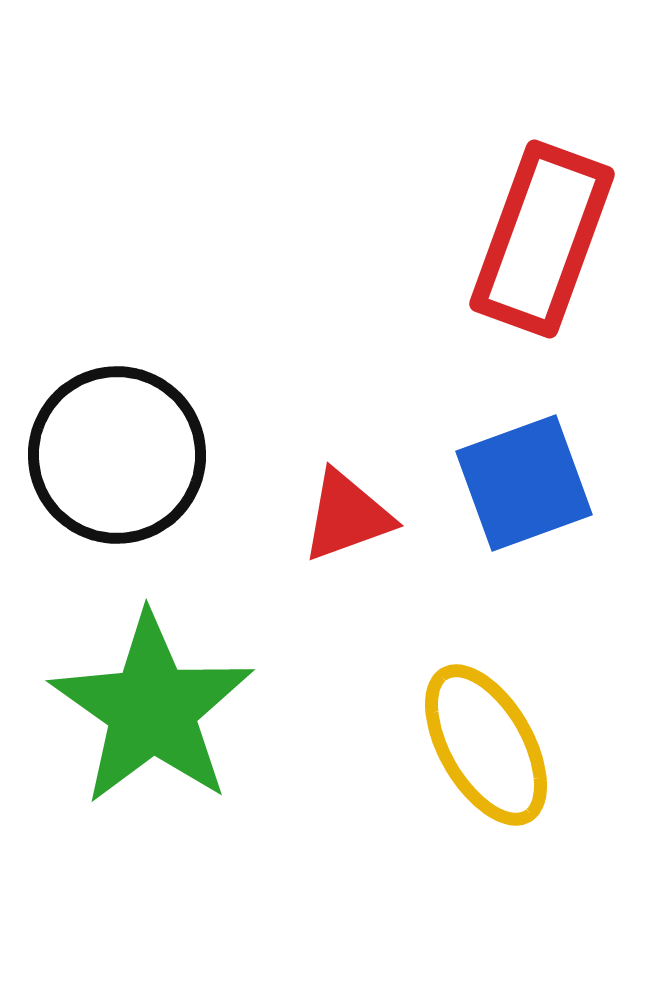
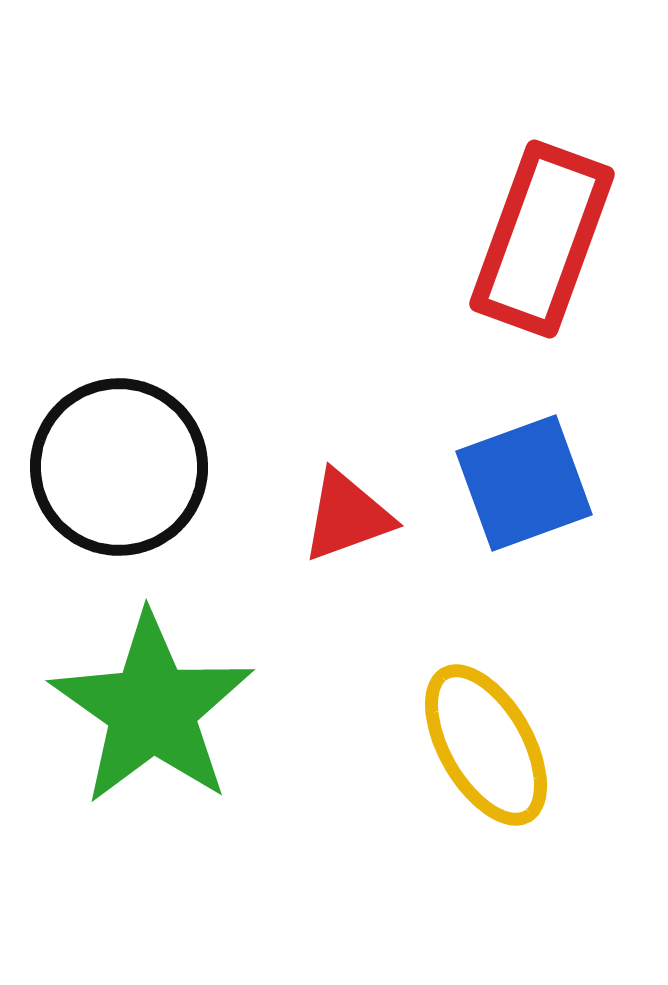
black circle: moved 2 px right, 12 px down
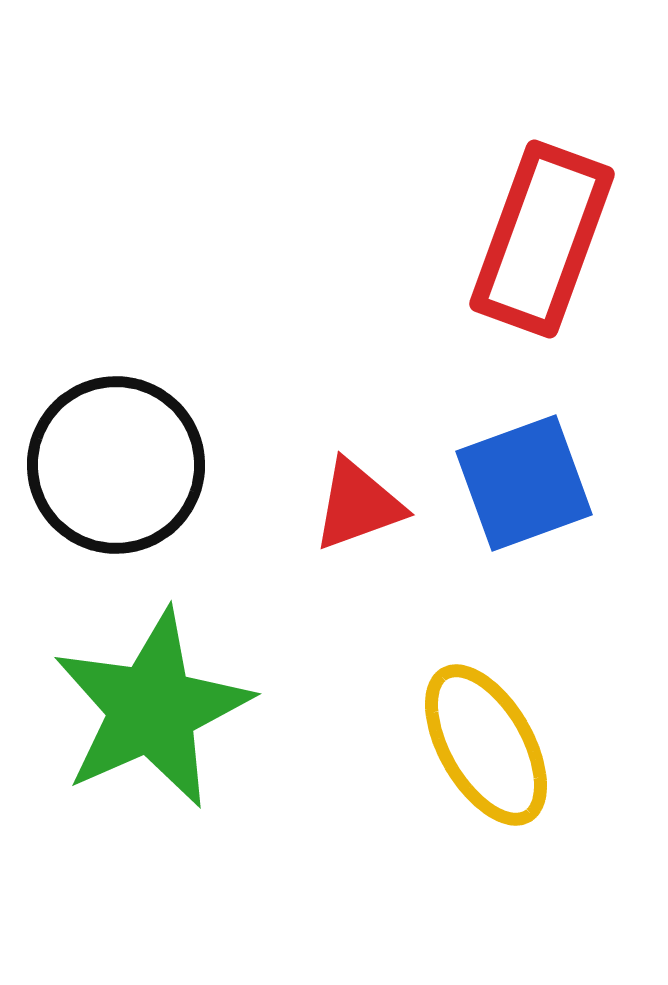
black circle: moved 3 px left, 2 px up
red triangle: moved 11 px right, 11 px up
green star: rotated 13 degrees clockwise
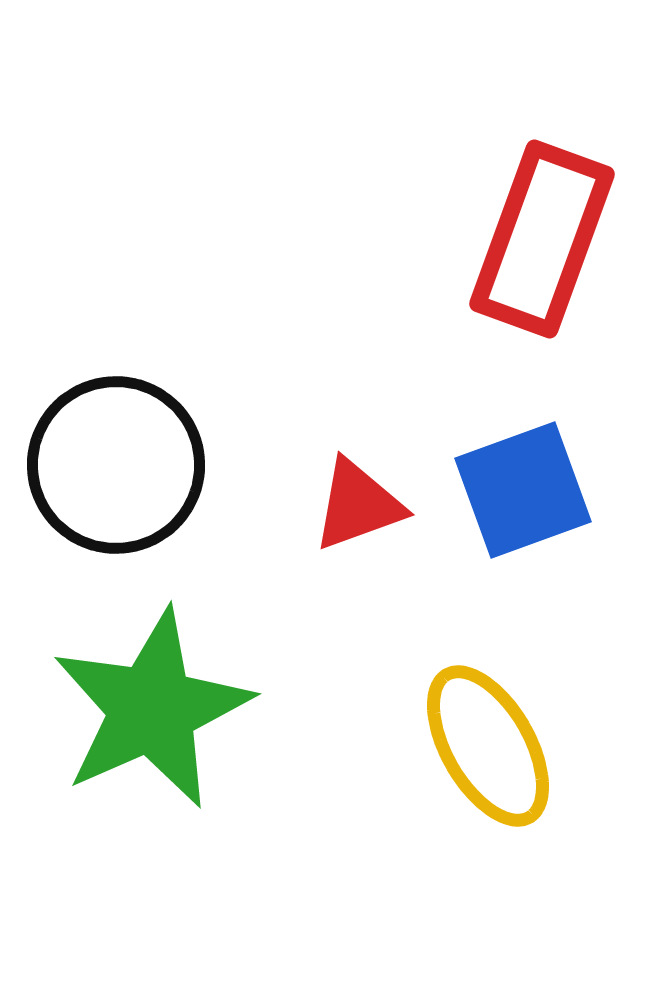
blue square: moved 1 px left, 7 px down
yellow ellipse: moved 2 px right, 1 px down
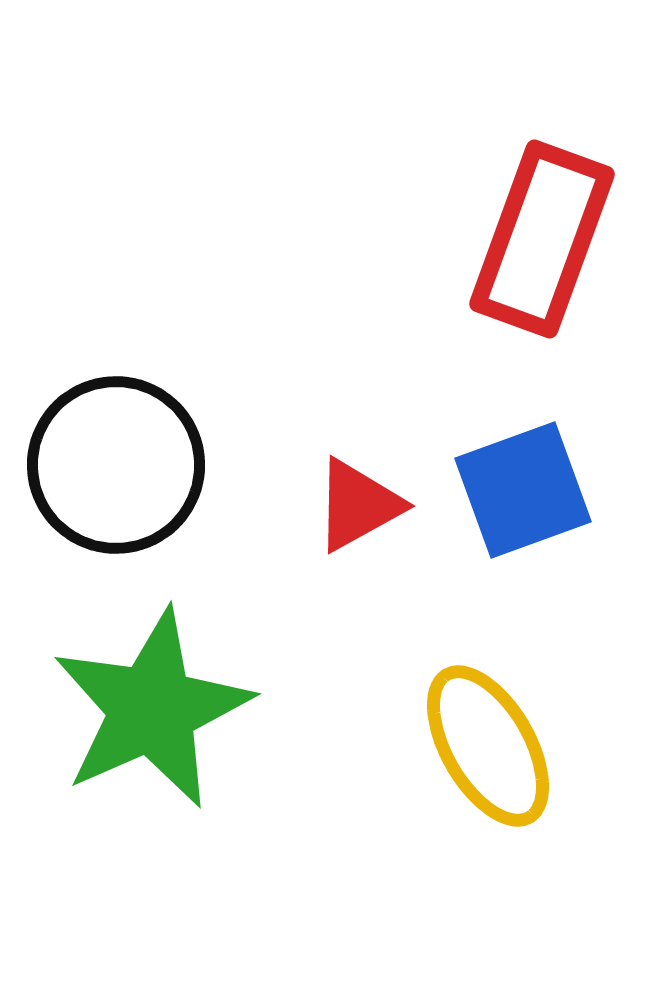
red triangle: rotated 9 degrees counterclockwise
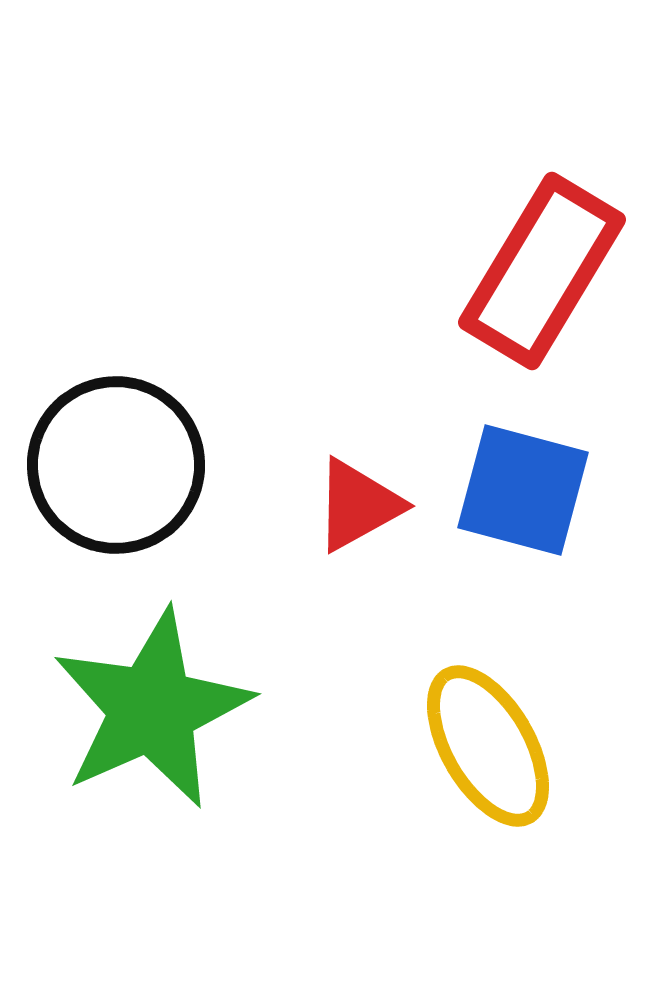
red rectangle: moved 32 px down; rotated 11 degrees clockwise
blue square: rotated 35 degrees clockwise
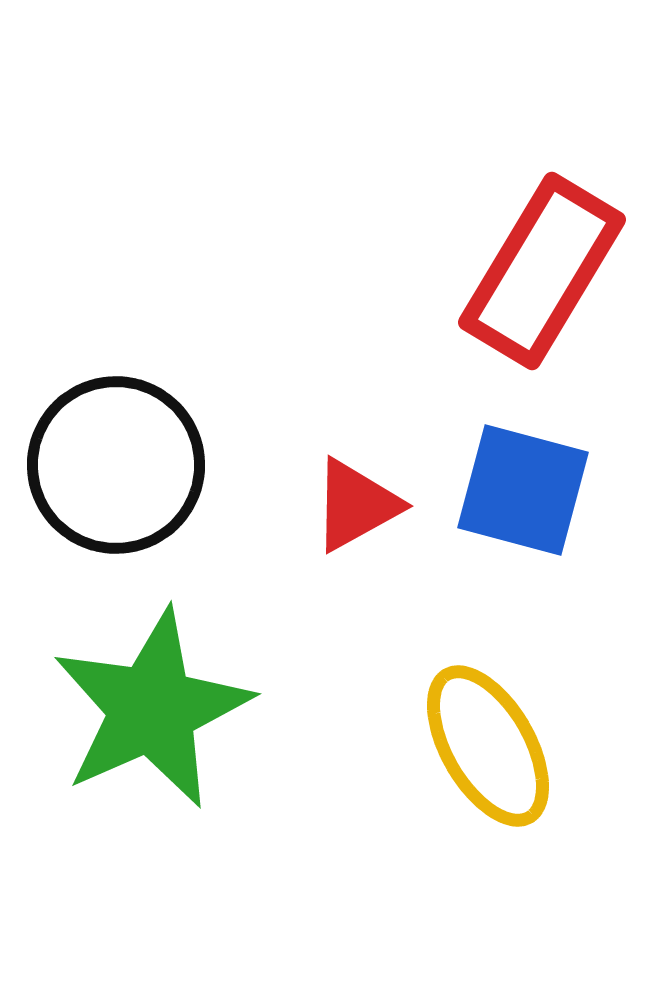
red triangle: moved 2 px left
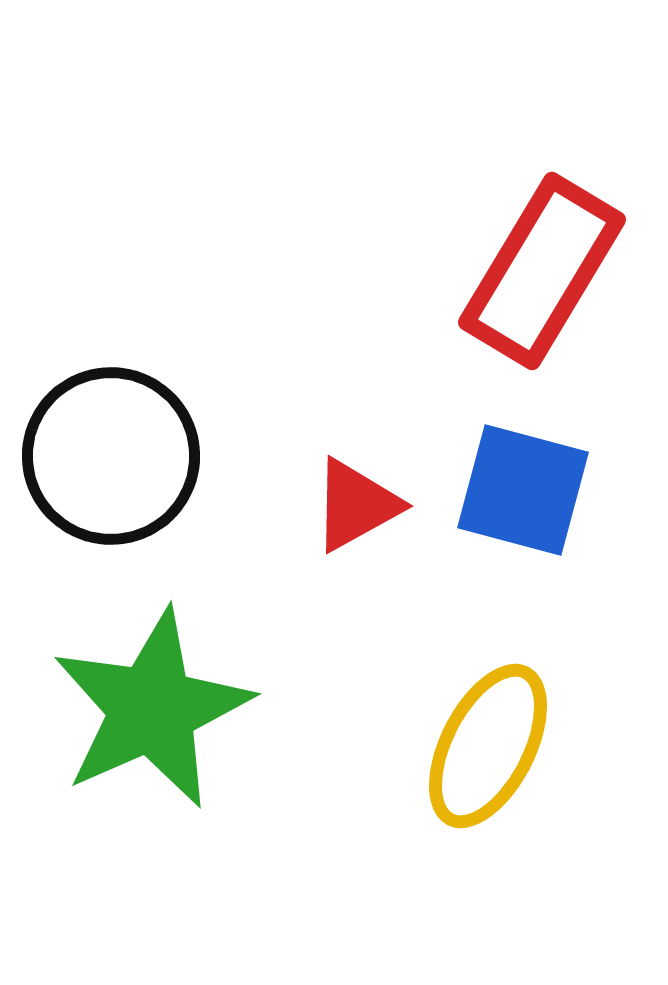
black circle: moved 5 px left, 9 px up
yellow ellipse: rotated 57 degrees clockwise
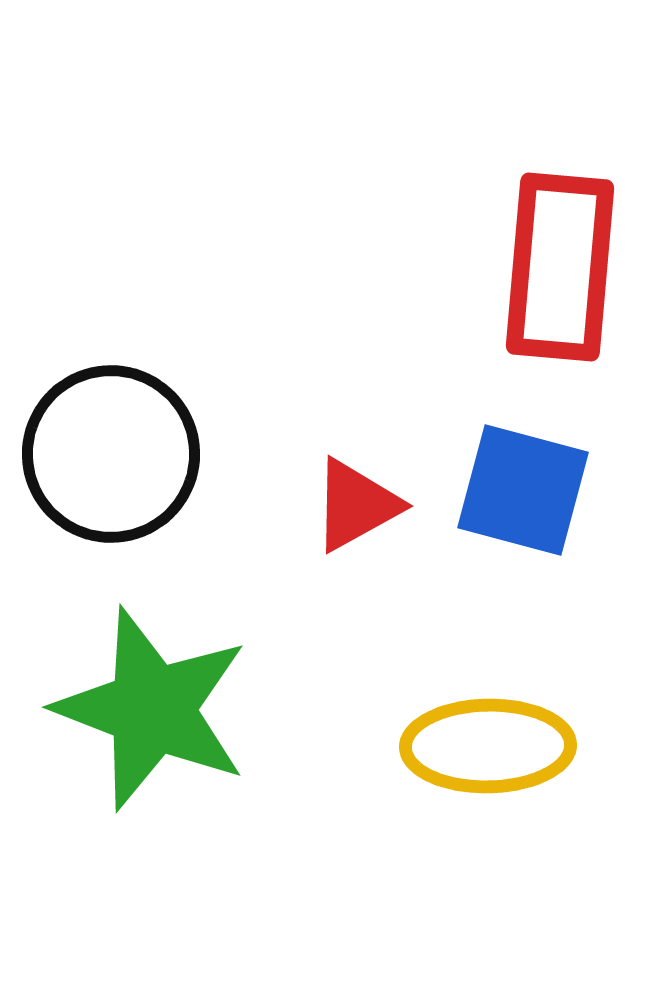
red rectangle: moved 18 px right, 4 px up; rotated 26 degrees counterclockwise
black circle: moved 2 px up
green star: rotated 27 degrees counterclockwise
yellow ellipse: rotated 62 degrees clockwise
